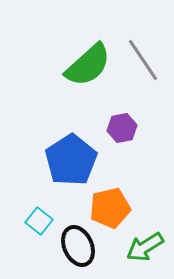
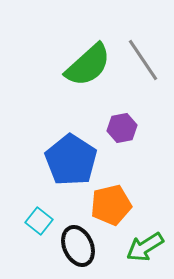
blue pentagon: rotated 6 degrees counterclockwise
orange pentagon: moved 1 px right, 3 px up
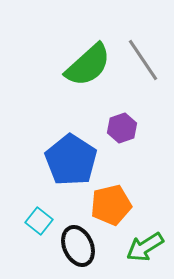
purple hexagon: rotated 8 degrees counterclockwise
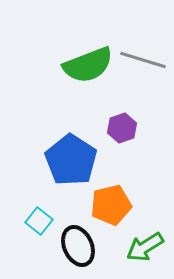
gray line: rotated 39 degrees counterclockwise
green semicircle: rotated 21 degrees clockwise
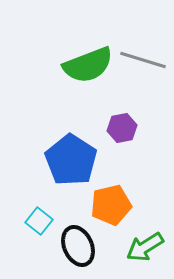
purple hexagon: rotated 8 degrees clockwise
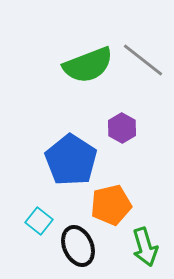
gray line: rotated 21 degrees clockwise
purple hexagon: rotated 20 degrees counterclockwise
green arrow: rotated 75 degrees counterclockwise
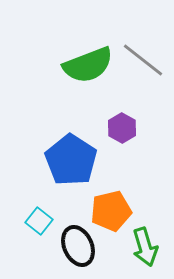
orange pentagon: moved 6 px down
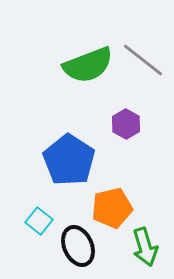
purple hexagon: moved 4 px right, 4 px up
blue pentagon: moved 2 px left
orange pentagon: moved 1 px right, 3 px up
